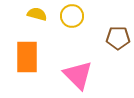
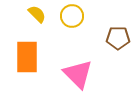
yellow semicircle: rotated 30 degrees clockwise
pink triangle: moved 1 px up
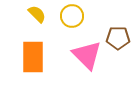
orange rectangle: moved 6 px right
pink triangle: moved 9 px right, 19 px up
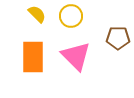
yellow circle: moved 1 px left
pink triangle: moved 11 px left, 1 px down
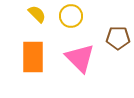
pink triangle: moved 4 px right, 2 px down
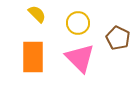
yellow circle: moved 7 px right, 7 px down
brown pentagon: rotated 25 degrees clockwise
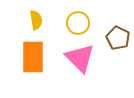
yellow semicircle: moved 1 px left, 6 px down; rotated 36 degrees clockwise
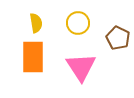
yellow semicircle: moved 3 px down
pink triangle: moved 1 px right, 9 px down; rotated 12 degrees clockwise
